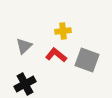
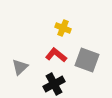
yellow cross: moved 3 px up; rotated 28 degrees clockwise
gray triangle: moved 4 px left, 21 px down
black cross: moved 29 px right
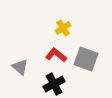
yellow cross: rotated 35 degrees clockwise
gray square: moved 1 px left, 1 px up
gray triangle: rotated 36 degrees counterclockwise
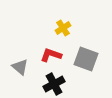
red L-shape: moved 5 px left; rotated 20 degrees counterclockwise
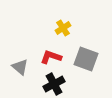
red L-shape: moved 2 px down
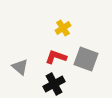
red L-shape: moved 5 px right
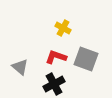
yellow cross: rotated 28 degrees counterclockwise
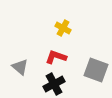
gray square: moved 10 px right, 11 px down
